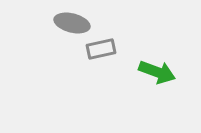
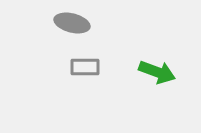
gray rectangle: moved 16 px left, 18 px down; rotated 12 degrees clockwise
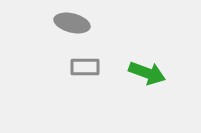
green arrow: moved 10 px left, 1 px down
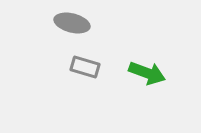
gray rectangle: rotated 16 degrees clockwise
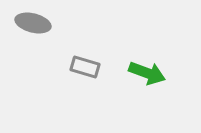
gray ellipse: moved 39 px left
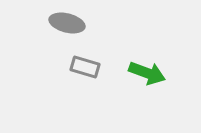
gray ellipse: moved 34 px right
